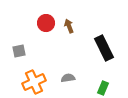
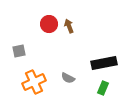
red circle: moved 3 px right, 1 px down
black rectangle: moved 15 px down; rotated 75 degrees counterclockwise
gray semicircle: rotated 144 degrees counterclockwise
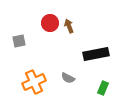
red circle: moved 1 px right, 1 px up
gray square: moved 10 px up
black rectangle: moved 8 px left, 9 px up
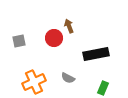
red circle: moved 4 px right, 15 px down
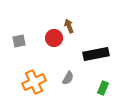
gray semicircle: rotated 88 degrees counterclockwise
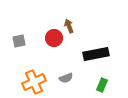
gray semicircle: moved 2 px left; rotated 40 degrees clockwise
green rectangle: moved 1 px left, 3 px up
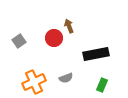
gray square: rotated 24 degrees counterclockwise
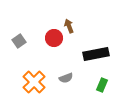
orange cross: rotated 20 degrees counterclockwise
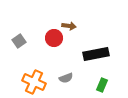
brown arrow: rotated 120 degrees clockwise
orange cross: rotated 20 degrees counterclockwise
